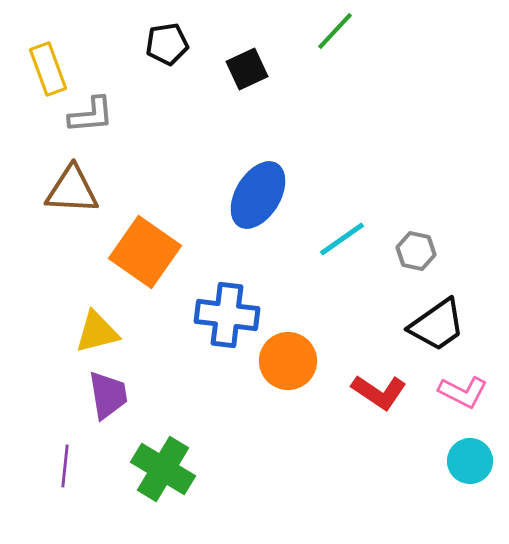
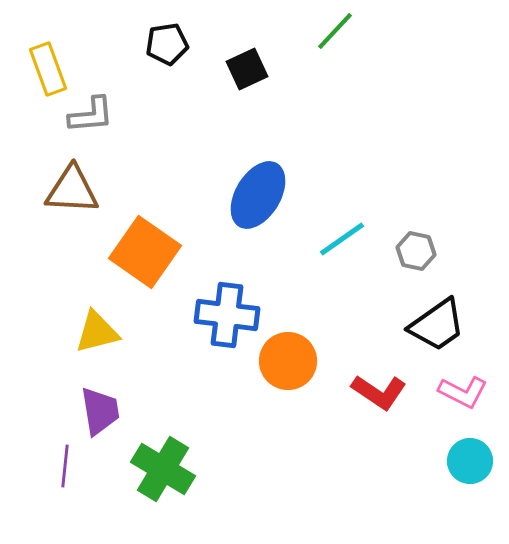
purple trapezoid: moved 8 px left, 16 px down
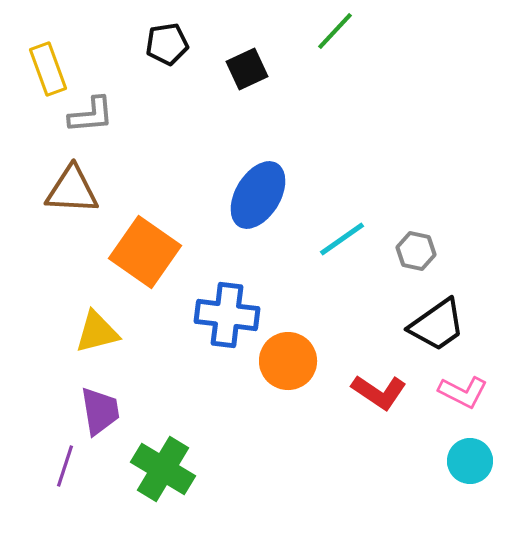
purple line: rotated 12 degrees clockwise
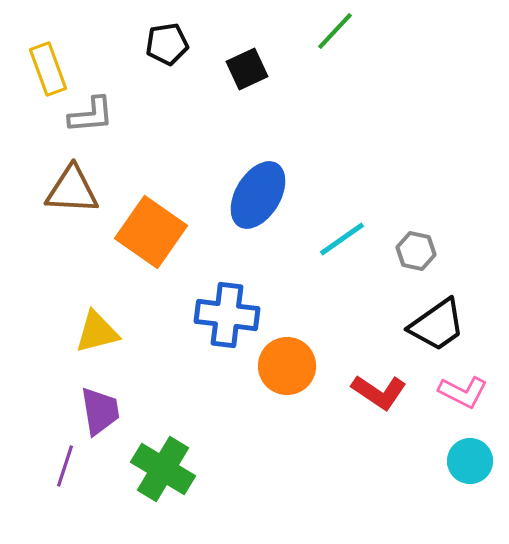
orange square: moved 6 px right, 20 px up
orange circle: moved 1 px left, 5 px down
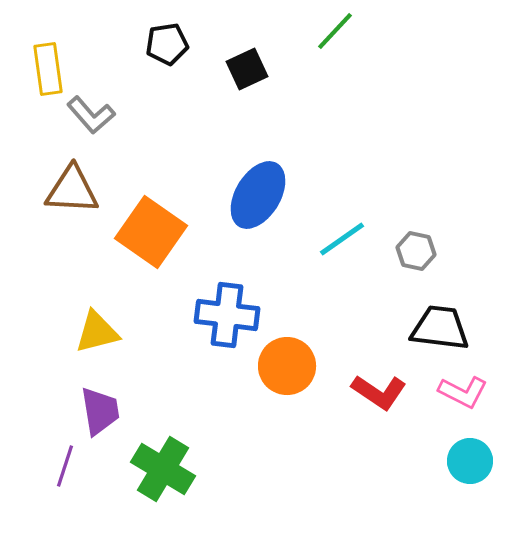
yellow rectangle: rotated 12 degrees clockwise
gray L-shape: rotated 54 degrees clockwise
black trapezoid: moved 3 px right, 3 px down; rotated 138 degrees counterclockwise
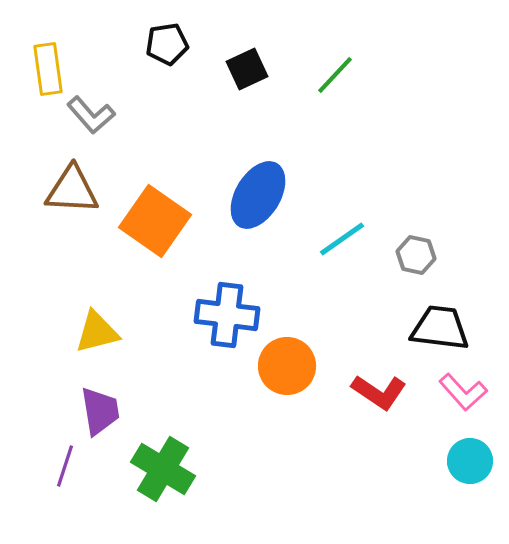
green line: moved 44 px down
orange square: moved 4 px right, 11 px up
gray hexagon: moved 4 px down
pink L-shape: rotated 21 degrees clockwise
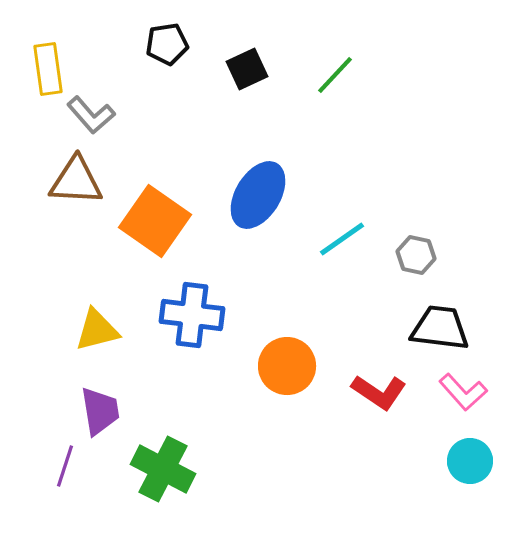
brown triangle: moved 4 px right, 9 px up
blue cross: moved 35 px left
yellow triangle: moved 2 px up
green cross: rotated 4 degrees counterclockwise
